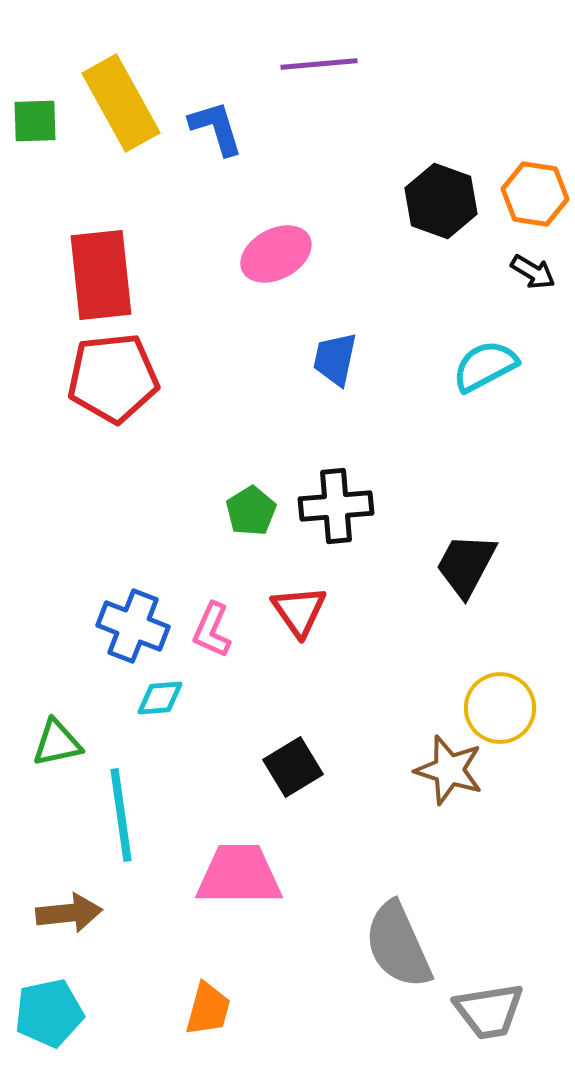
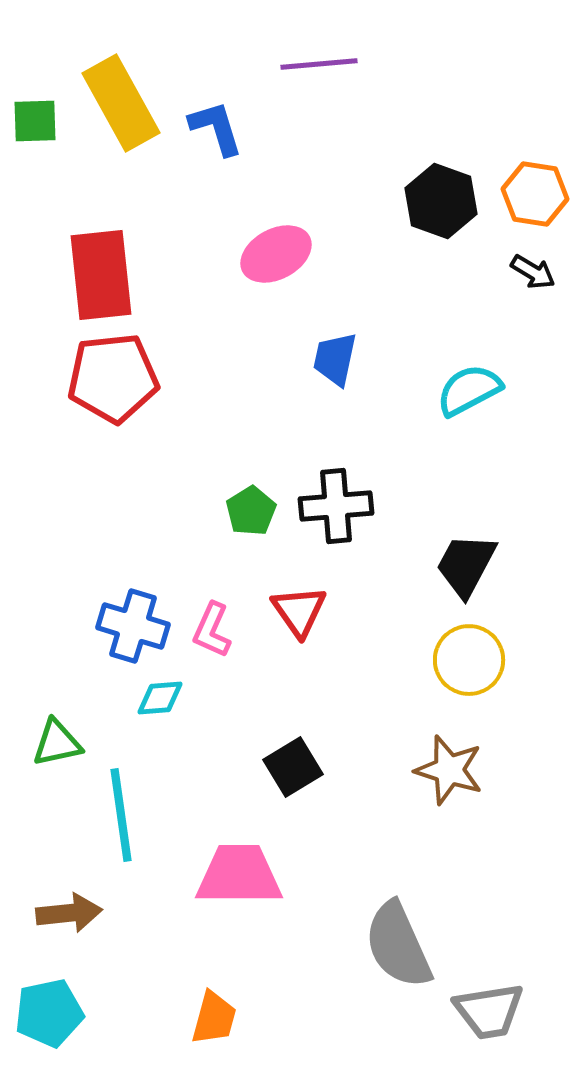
cyan semicircle: moved 16 px left, 24 px down
blue cross: rotated 4 degrees counterclockwise
yellow circle: moved 31 px left, 48 px up
orange trapezoid: moved 6 px right, 9 px down
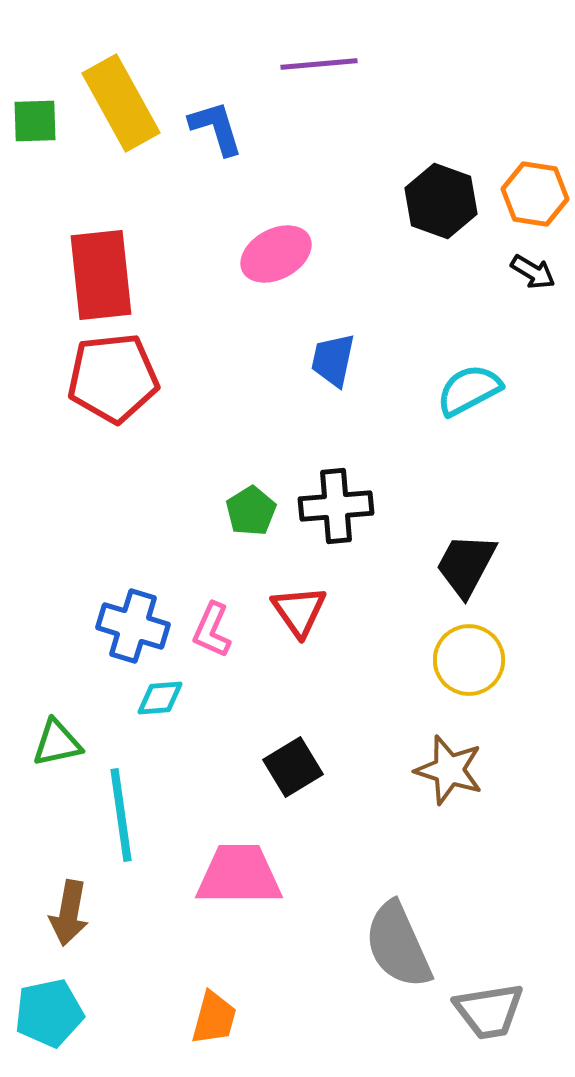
blue trapezoid: moved 2 px left, 1 px down
brown arrow: rotated 106 degrees clockwise
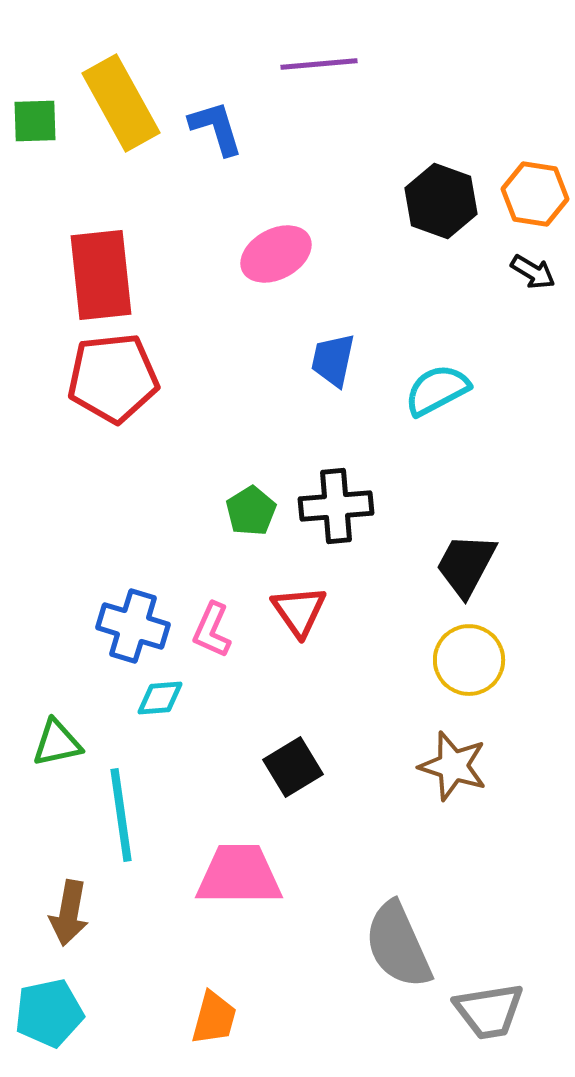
cyan semicircle: moved 32 px left
brown star: moved 4 px right, 4 px up
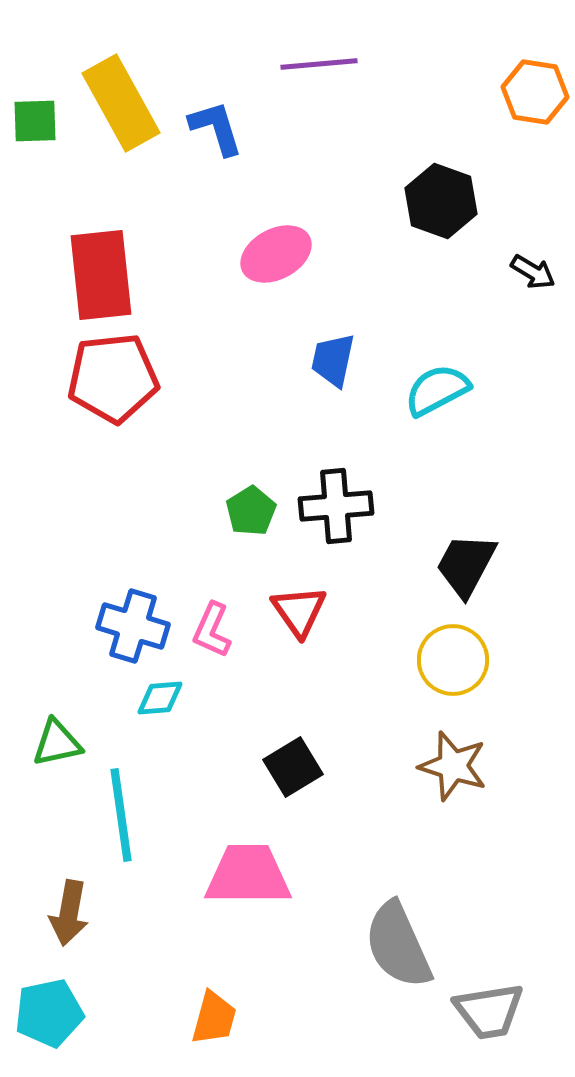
orange hexagon: moved 102 px up
yellow circle: moved 16 px left
pink trapezoid: moved 9 px right
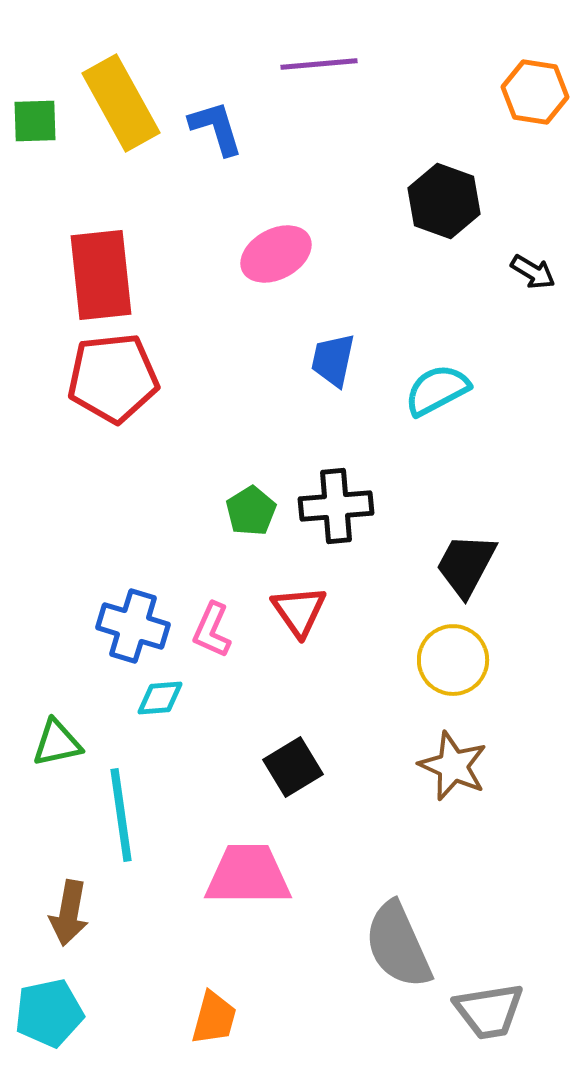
black hexagon: moved 3 px right
brown star: rotated 6 degrees clockwise
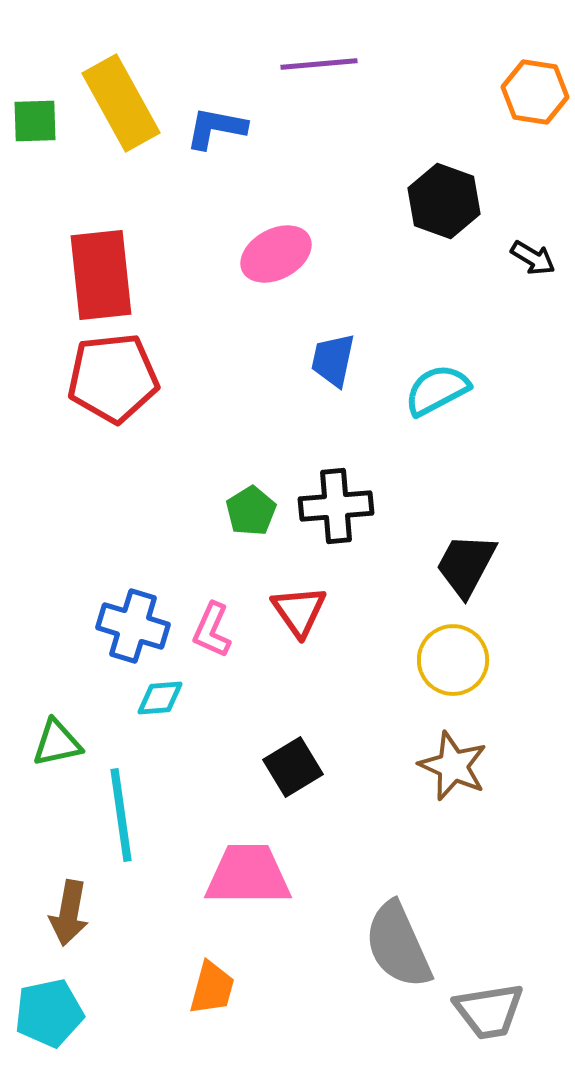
blue L-shape: rotated 62 degrees counterclockwise
black arrow: moved 14 px up
orange trapezoid: moved 2 px left, 30 px up
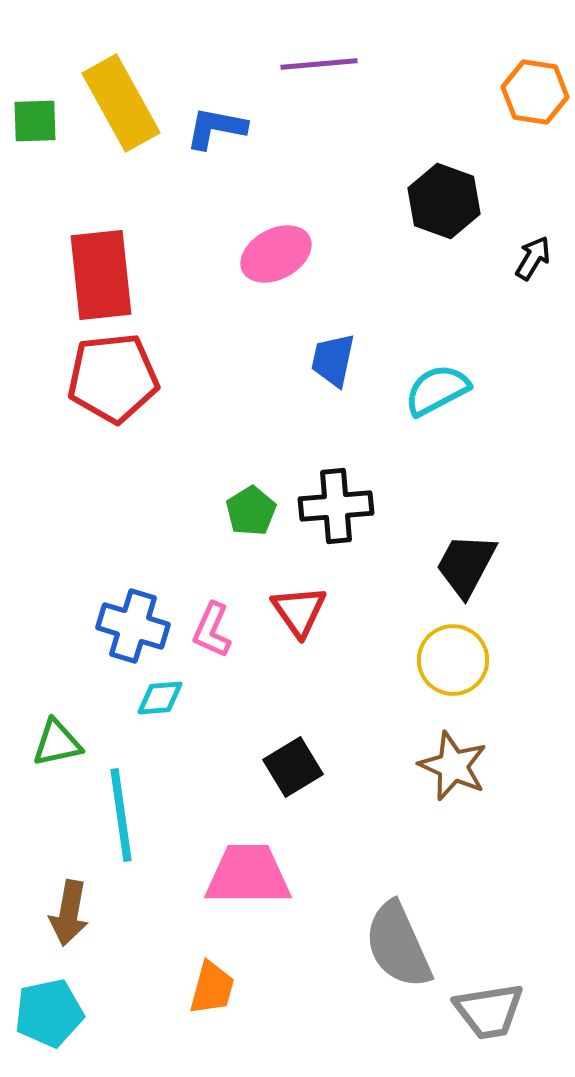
black arrow: rotated 90 degrees counterclockwise
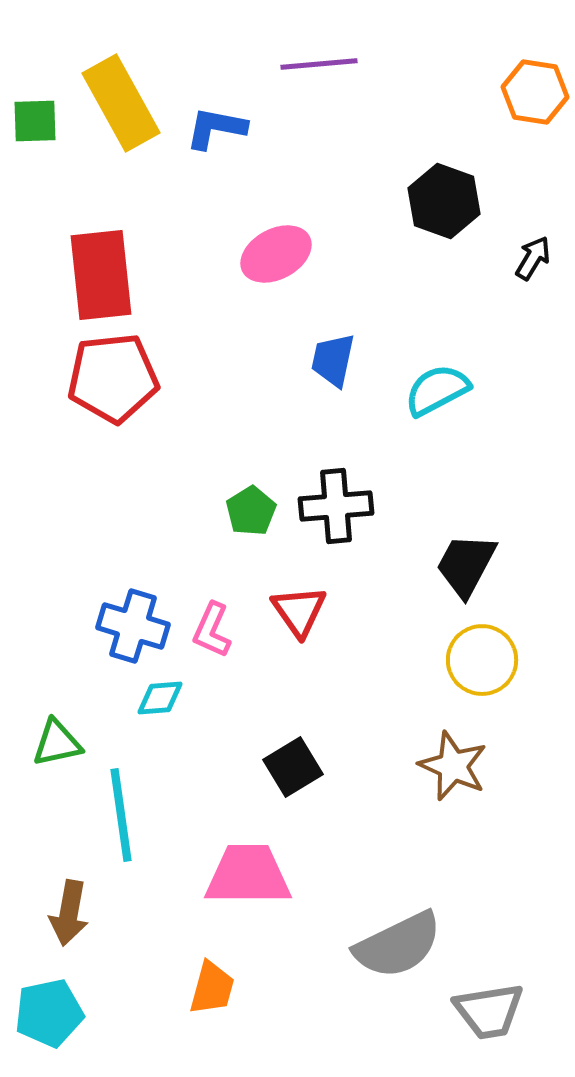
yellow circle: moved 29 px right
gray semicircle: rotated 92 degrees counterclockwise
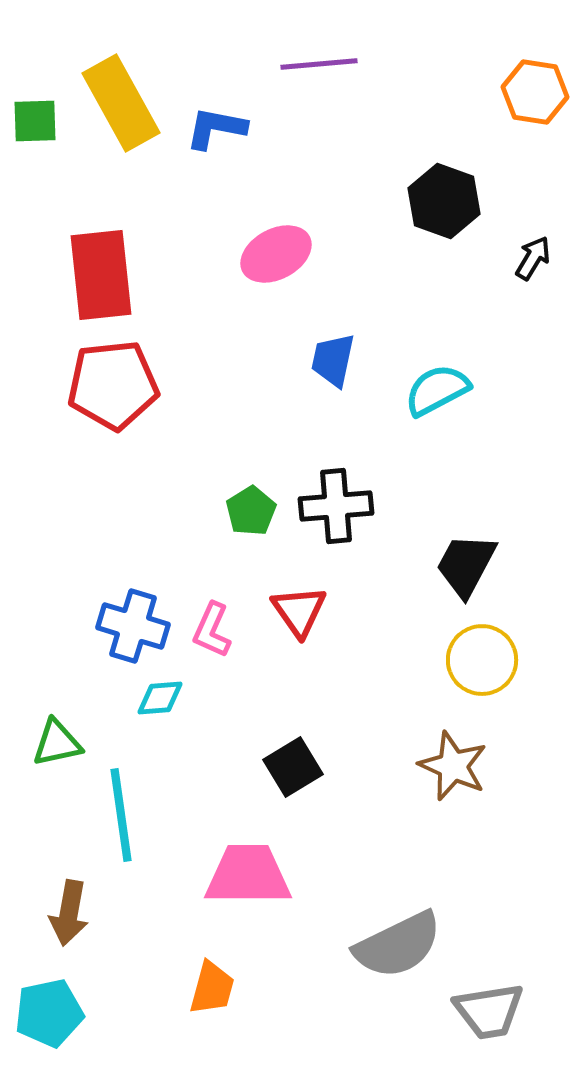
red pentagon: moved 7 px down
